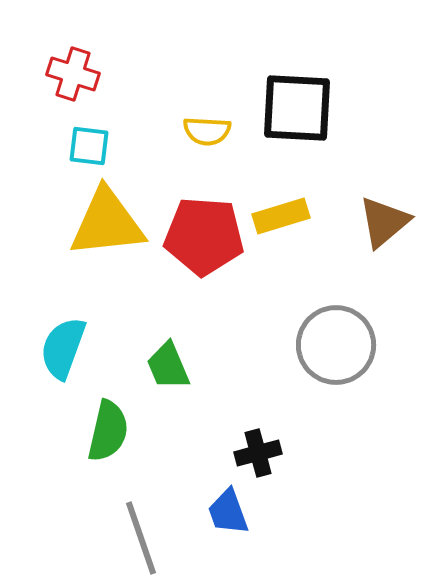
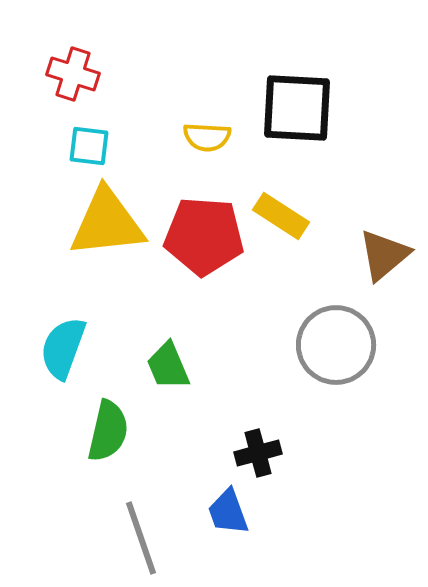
yellow semicircle: moved 6 px down
yellow rectangle: rotated 50 degrees clockwise
brown triangle: moved 33 px down
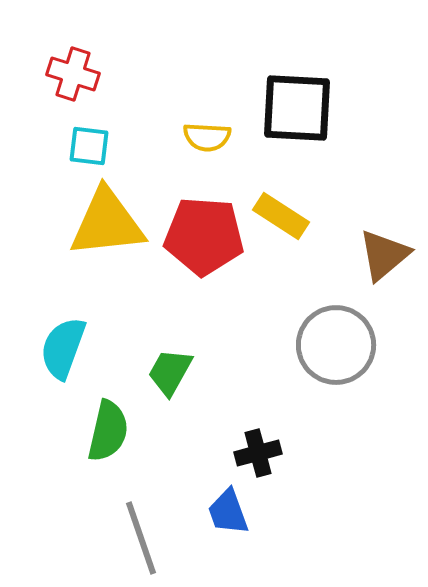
green trapezoid: moved 2 px right, 6 px down; rotated 52 degrees clockwise
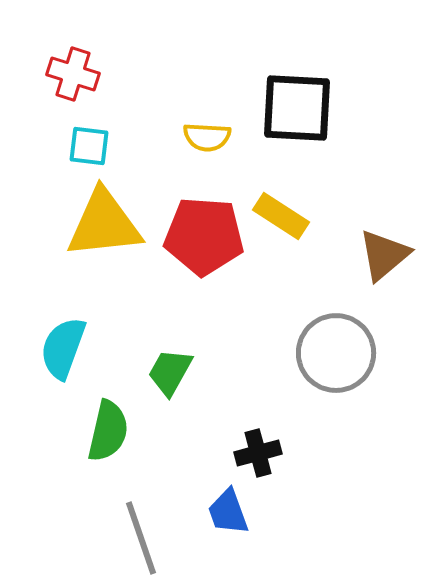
yellow triangle: moved 3 px left, 1 px down
gray circle: moved 8 px down
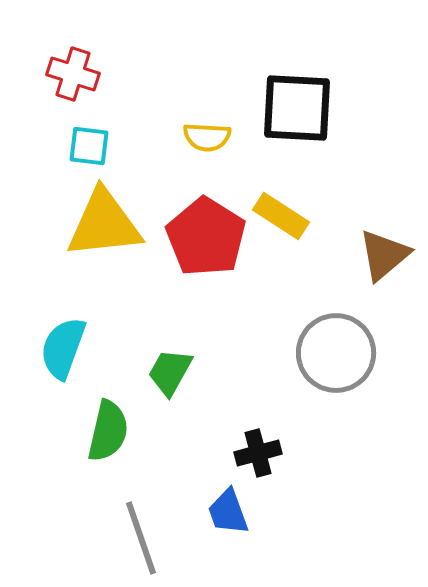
red pentagon: moved 2 px right, 1 px down; rotated 28 degrees clockwise
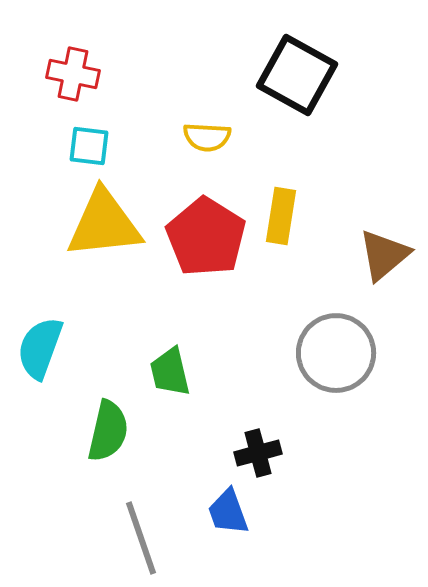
red cross: rotated 6 degrees counterclockwise
black square: moved 33 px up; rotated 26 degrees clockwise
yellow rectangle: rotated 66 degrees clockwise
cyan semicircle: moved 23 px left
green trapezoid: rotated 42 degrees counterclockwise
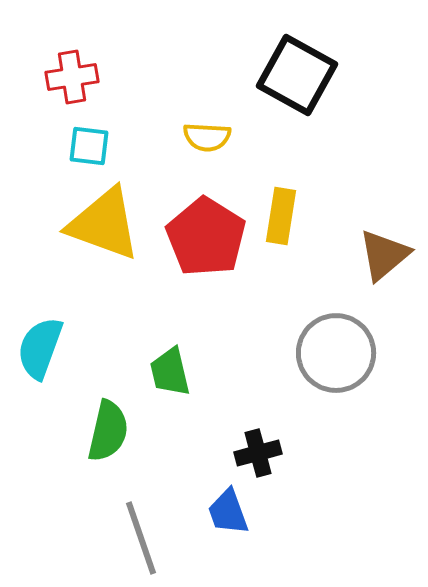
red cross: moved 1 px left, 3 px down; rotated 21 degrees counterclockwise
yellow triangle: rotated 26 degrees clockwise
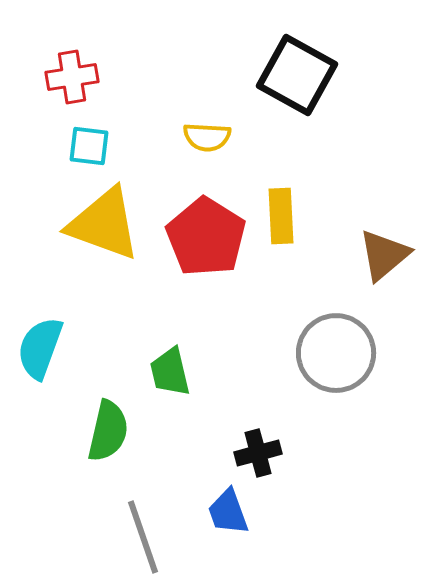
yellow rectangle: rotated 12 degrees counterclockwise
gray line: moved 2 px right, 1 px up
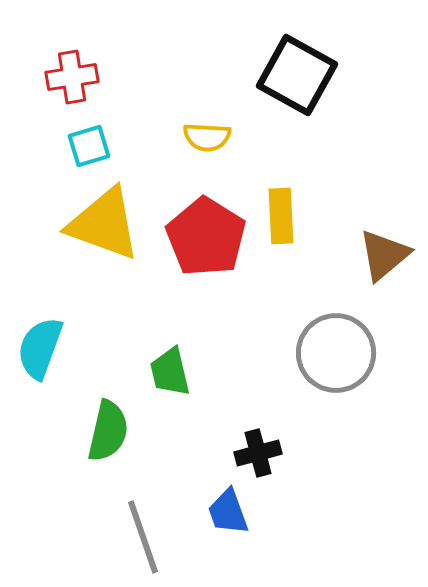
cyan square: rotated 24 degrees counterclockwise
